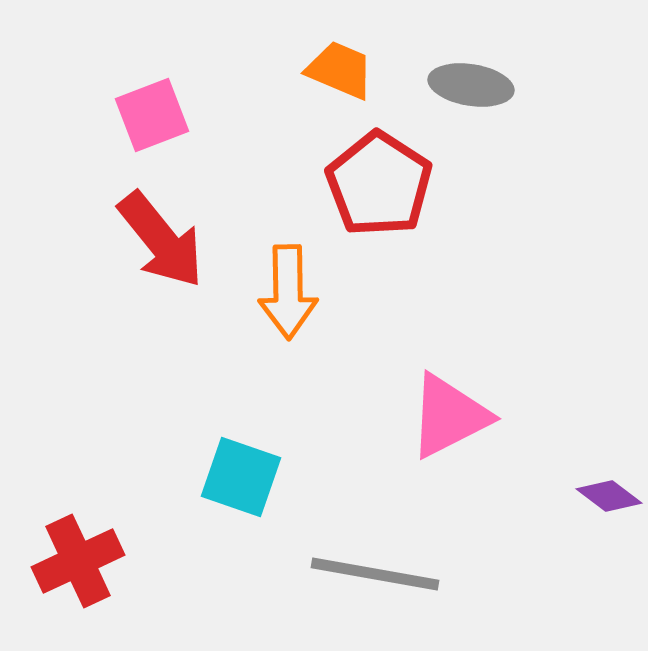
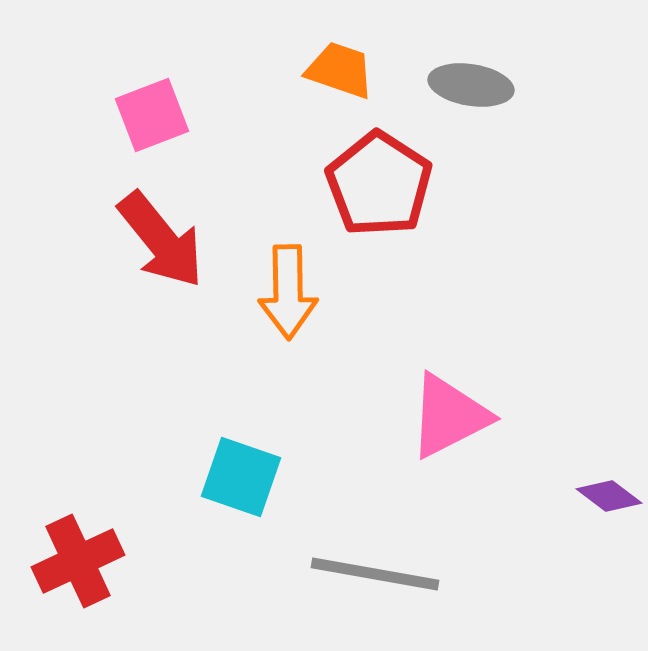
orange trapezoid: rotated 4 degrees counterclockwise
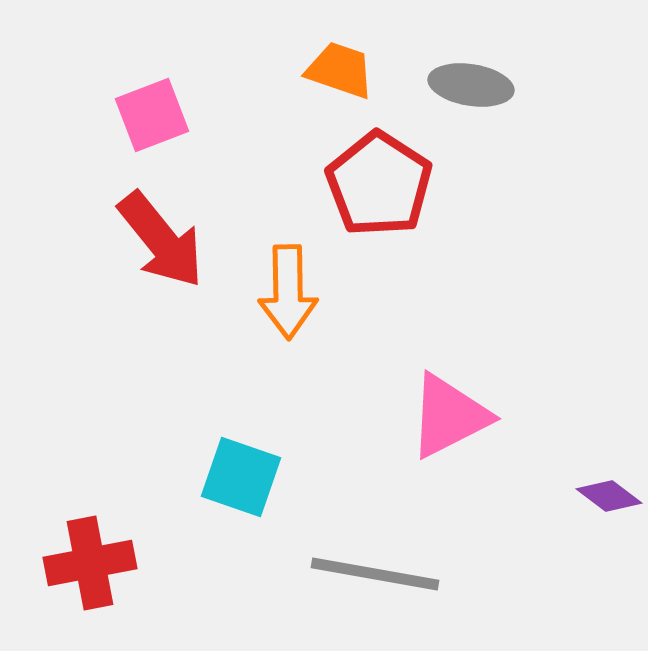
red cross: moved 12 px right, 2 px down; rotated 14 degrees clockwise
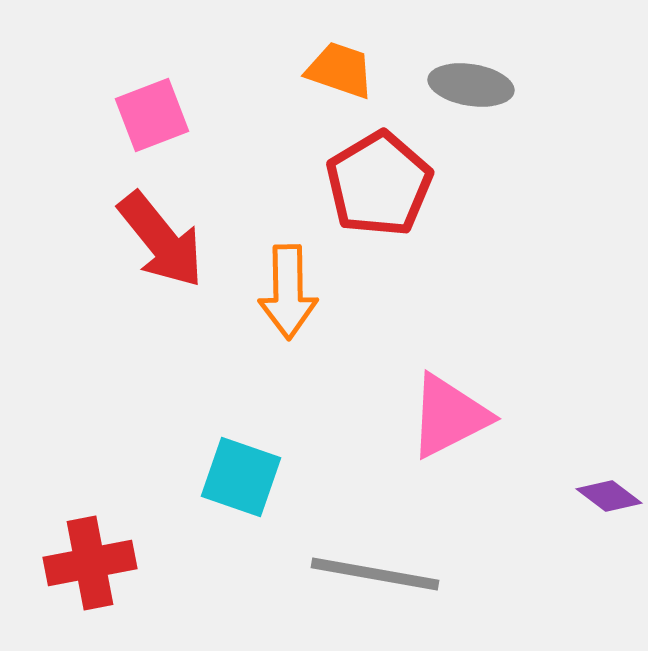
red pentagon: rotated 8 degrees clockwise
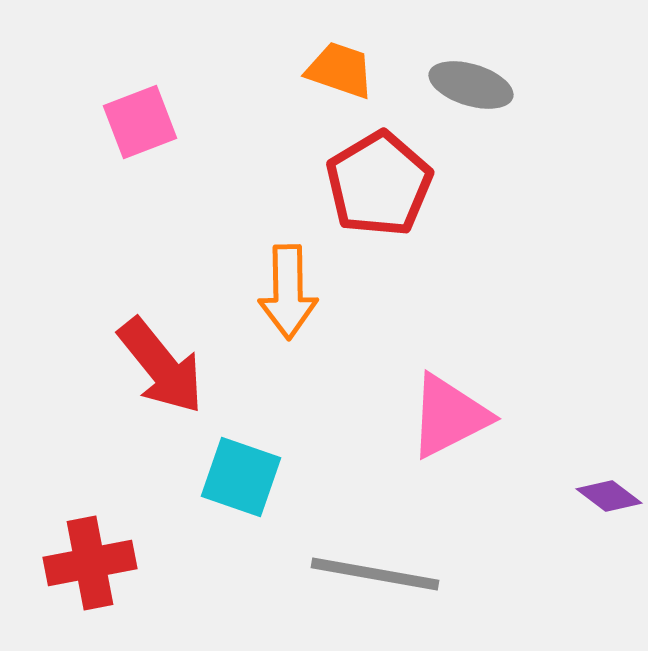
gray ellipse: rotated 8 degrees clockwise
pink square: moved 12 px left, 7 px down
red arrow: moved 126 px down
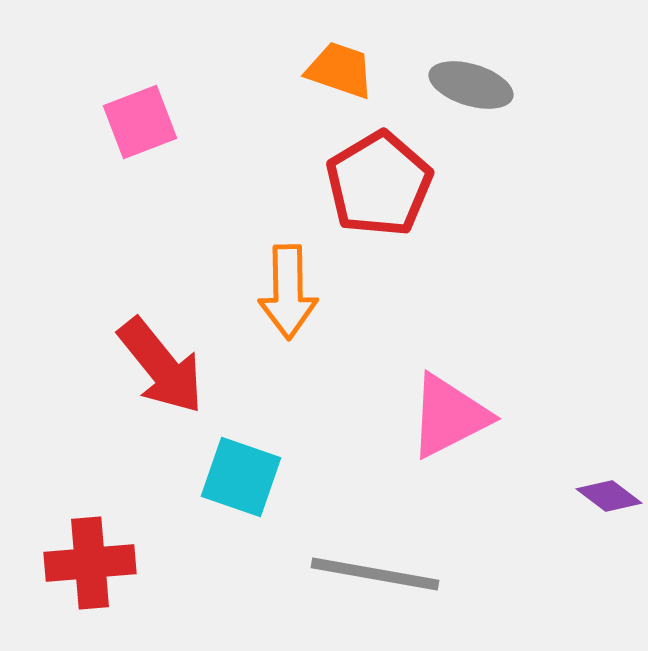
red cross: rotated 6 degrees clockwise
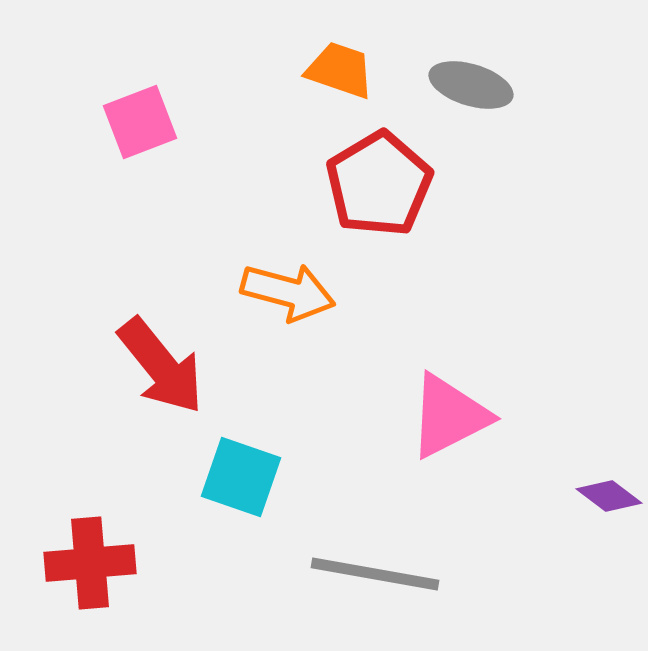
orange arrow: rotated 74 degrees counterclockwise
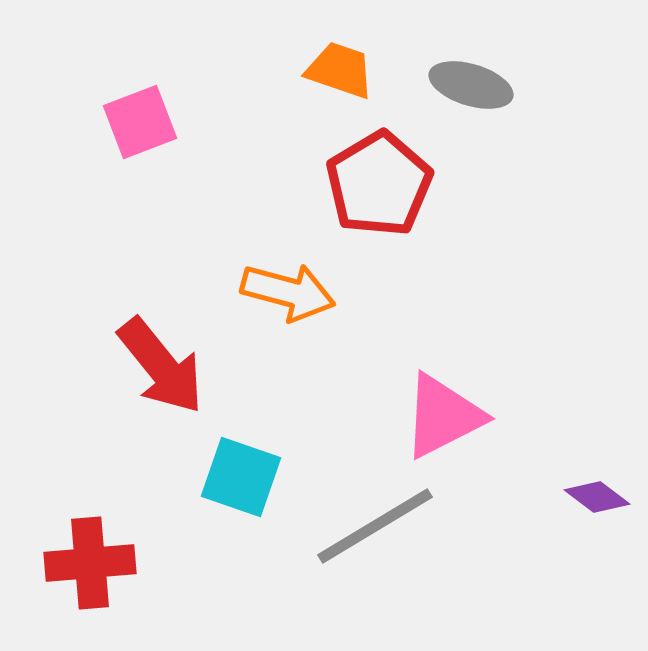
pink triangle: moved 6 px left
purple diamond: moved 12 px left, 1 px down
gray line: moved 48 px up; rotated 41 degrees counterclockwise
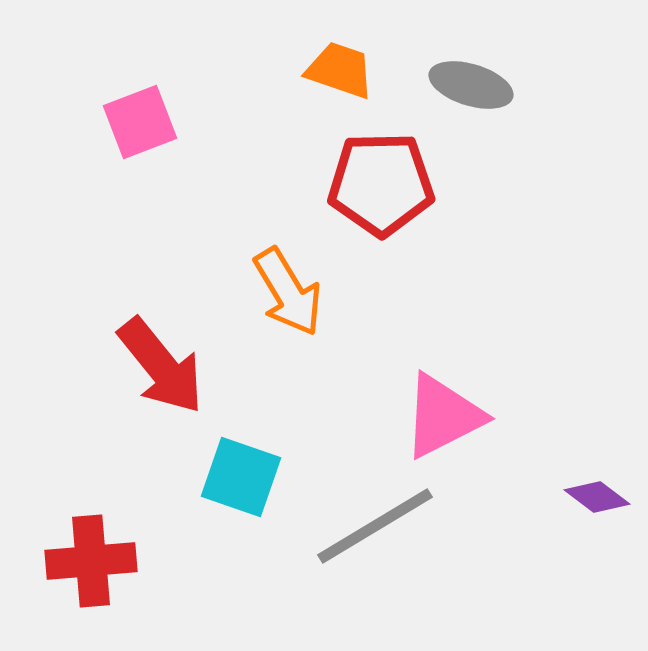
red pentagon: moved 2 px right; rotated 30 degrees clockwise
orange arrow: rotated 44 degrees clockwise
red cross: moved 1 px right, 2 px up
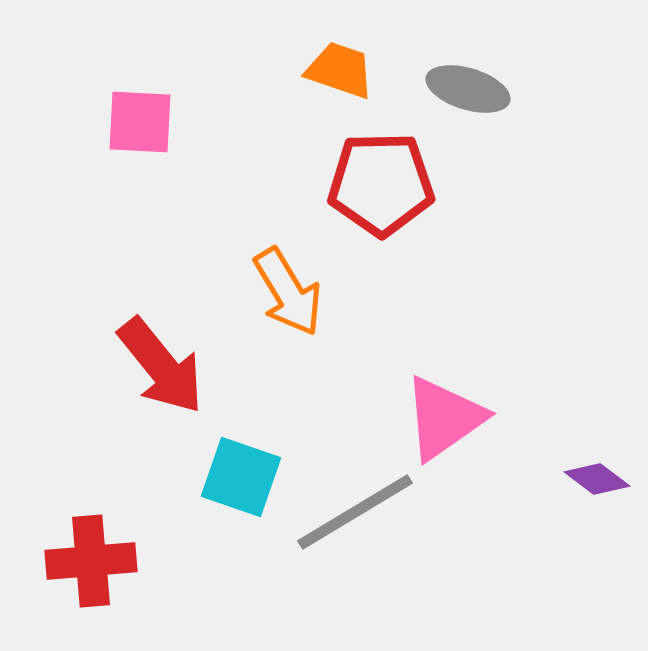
gray ellipse: moved 3 px left, 4 px down
pink square: rotated 24 degrees clockwise
pink triangle: moved 1 px right, 2 px down; rotated 8 degrees counterclockwise
purple diamond: moved 18 px up
gray line: moved 20 px left, 14 px up
